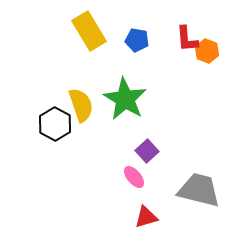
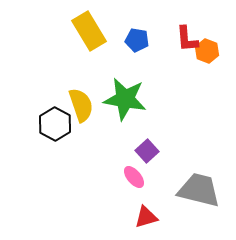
green star: rotated 21 degrees counterclockwise
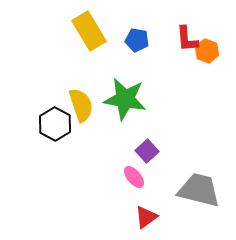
red triangle: rotated 20 degrees counterclockwise
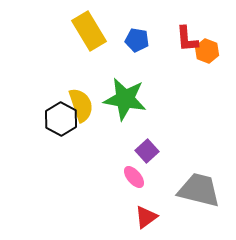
black hexagon: moved 6 px right, 5 px up
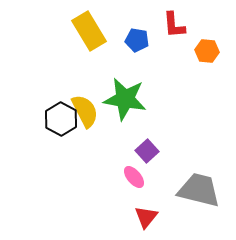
red L-shape: moved 13 px left, 14 px up
orange hexagon: rotated 15 degrees counterclockwise
yellow semicircle: moved 4 px right, 6 px down; rotated 8 degrees counterclockwise
red triangle: rotated 15 degrees counterclockwise
